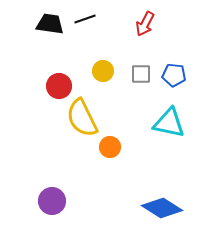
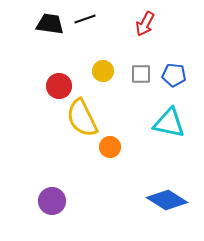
blue diamond: moved 5 px right, 8 px up
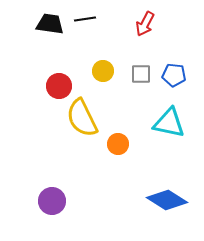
black line: rotated 10 degrees clockwise
orange circle: moved 8 px right, 3 px up
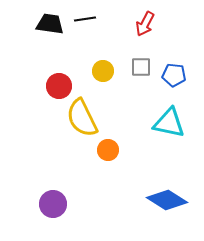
gray square: moved 7 px up
orange circle: moved 10 px left, 6 px down
purple circle: moved 1 px right, 3 px down
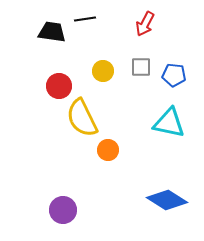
black trapezoid: moved 2 px right, 8 px down
purple circle: moved 10 px right, 6 px down
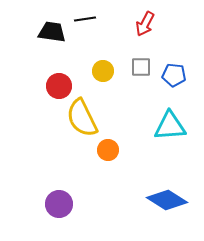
cyan triangle: moved 1 px right, 3 px down; rotated 16 degrees counterclockwise
purple circle: moved 4 px left, 6 px up
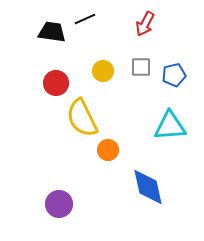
black line: rotated 15 degrees counterclockwise
blue pentagon: rotated 20 degrees counterclockwise
red circle: moved 3 px left, 3 px up
blue diamond: moved 19 px left, 13 px up; rotated 45 degrees clockwise
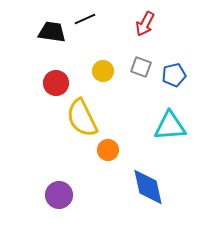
gray square: rotated 20 degrees clockwise
purple circle: moved 9 px up
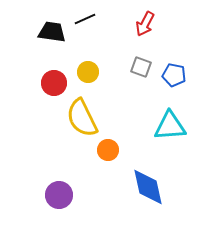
yellow circle: moved 15 px left, 1 px down
blue pentagon: rotated 25 degrees clockwise
red circle: moved 2 px left
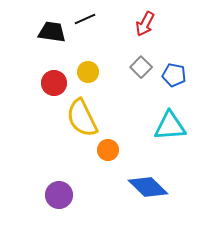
gray square: rotated 25 degrees clockwise
blue diamond: rotated 33 degrees counterclockwise
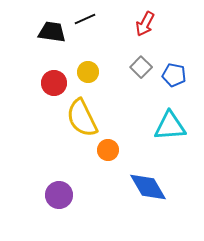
blue diamond: rotated 15 degrees clockwise
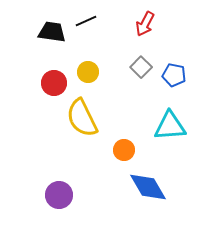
black line: moved 1 px right, 2 px down
orange circle: moved 16 px right
